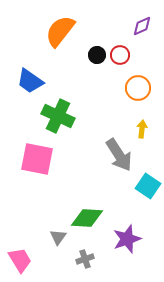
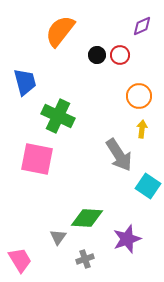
blue trapezoid: moved 5 px left, 1 px down; rotated 140 degrees counterclockwise
orange circle: moved 1 px right, 8 px down
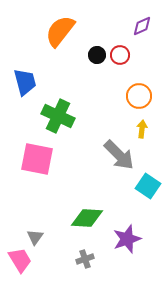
gray arrow: rotated 12 degrees counterclockwise
gray triangle: moved 23 px left
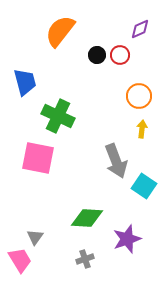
purple diamond: moved 2 px left, 3 px down
gray arrow: moved 3 px left, 6 px down; rotated 24 degrees clockwise
pink square: moved 1 px right, 1 px up
cyan square: moved 4 px left
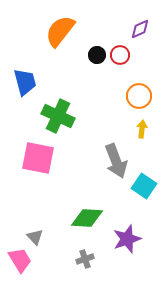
gray triangle: rotated 18 degrees counterclockwise
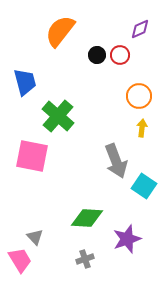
green cross: rotated 16 degrees clockwise
yellow arrow: moved 1 px up
pink square: moved 6 px left, 2 px up
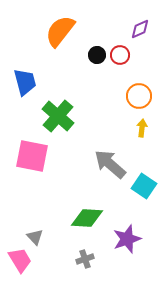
gray arrow: moved 6 px left, 3 px down; rotated 152 degrees clockwise
